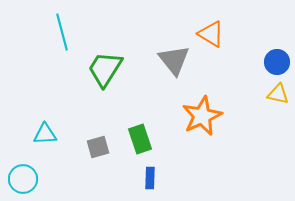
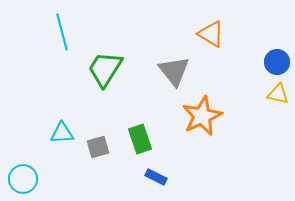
gray triangle: moved 11 px down
cyan triangle: moved 17 px right, 1 px up
blue rectangle: moved 6 px right, 1 px up; rotated 65 degrees counterclockwise
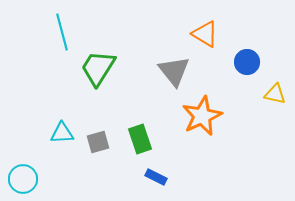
orange triangle: moved 6 px left
blue circle: moved 30 px left
green trapezoid: moved 7 px left, 1 px up
yellow triangle: moved 3 px left
gray square: moved 5 px up
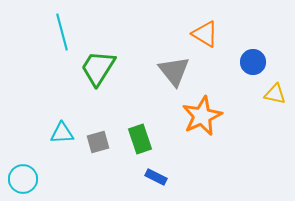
blue circle: moved 6 px right
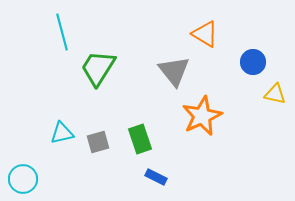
cyan triangle: rotated 10 degrees counterclockwise
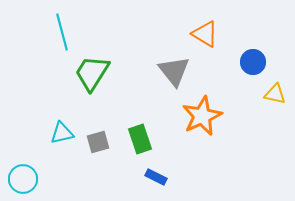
green trapezoid: moved 6 px left, 5 px down
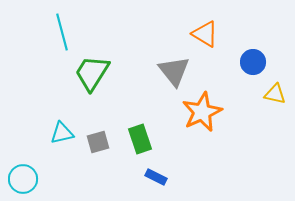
orange star: moved 4 px up
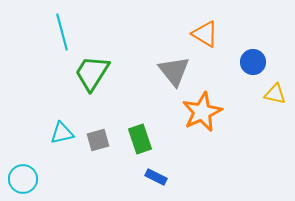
gray square: moved 2 px up
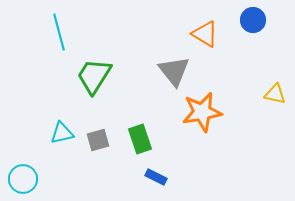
cyan line: moved 3 px left
blue circle: moved 42 px up
green trapezoid: moved 2 px right, 3 px down
orange star: rotated 15 degrees clockwise
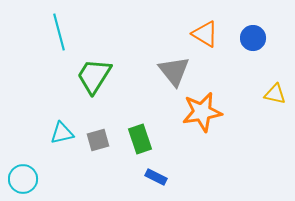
blue circle: moved 18 px down
